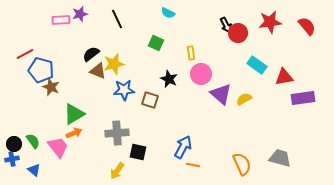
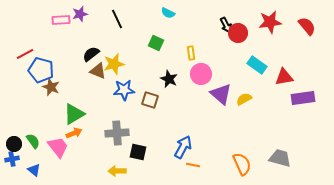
yellow arrow: rotated 54 degrees clockwise
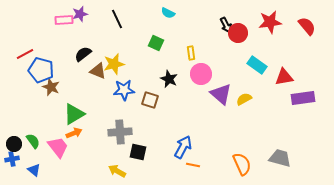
pink rectangle: moved 3 px right
black semicircle: moved 8 px left
gray cross: moved 3 px right, 1 px up
yellow arrow: rotated 30 degrees clockwise
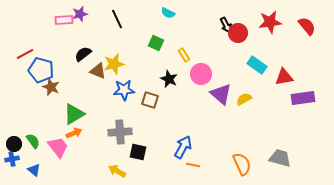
yellow rectangle: moved 7 px left, 2 px down; rotated 24 degrees counterclockwise
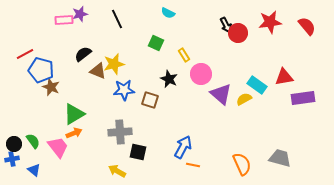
cyan rectangle: moved 20 px down
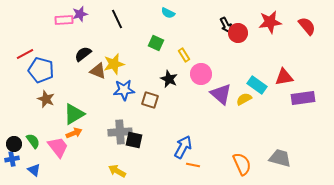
brown star: moved 5 px left, 12 px down
black square: moved 4 px left, 12 px up
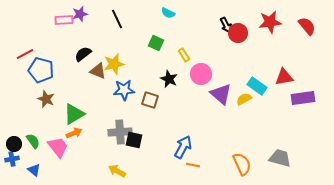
cyan rectangle: moved 1 px down
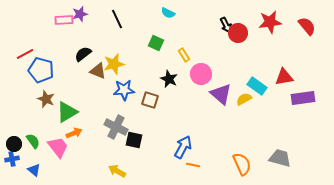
green triangle: moved 7 px left, 2 px up
gray cross: moved 4 px left, 5 px up; rotated 30 degrees clockwise
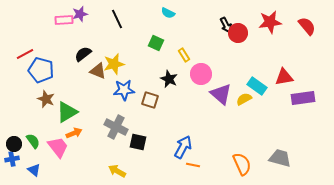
black square: moved 4 px right, 2 px down
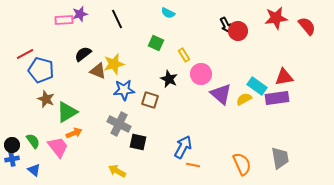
red star: moved 6 px right, 4 px up
red circle: moved 2 px up
purple rectangle: moved 26 px left
gray cross: moved 3 px right, 3 px up
black circle: moved 2 px left, 1 px down
gray trapezoid: rotated 65 degrees clockwise
